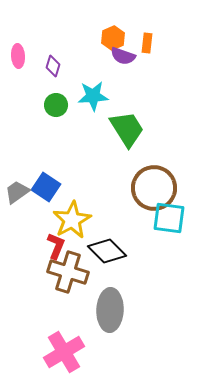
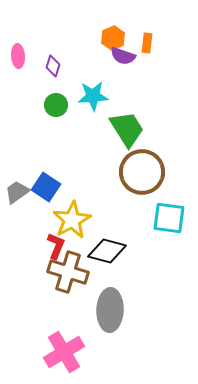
brown circle: moved 12 px left, 16 px up
black diamond: rotated 30 degrees counterclockwise
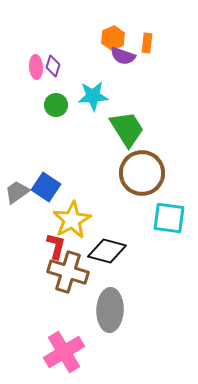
pink ellipse: moved 18 px right, 11 px down
brown circle: moved 1 px down
red L-shape: rotated 8 degrees counterclockwise
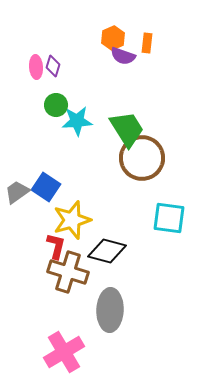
cyan star: moved 16 px left, 25 px down
brown circle: moved 15 px up
yellow star: rotated 12 degrees clockwise
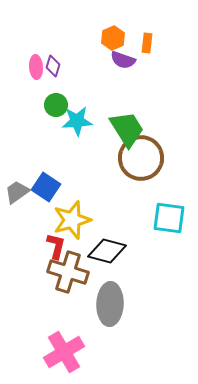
purple semicircle: moved 4 px down
brown circle: moved 1 px left
gray ellipse: moved 6 px up
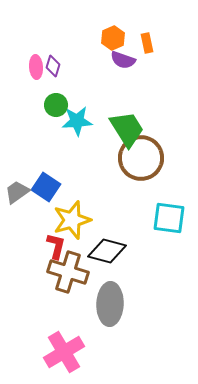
orange rectangle: rotated 18 degrees counterclockwise
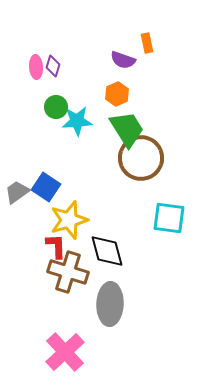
orange hexagon: moved 4 px right, 56 px down
green circle: moved 2 px down
yellow star: moved 3 px left
red L-shape: rotated 16 degrees counterclockwise
black diamond: rotated 60 degrees clockwise
pink cross: moved 1 px right; rotated 12 degrees counterclockwise
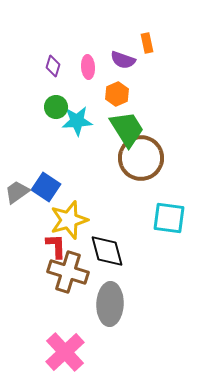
pink ellipse: moved 52 px right
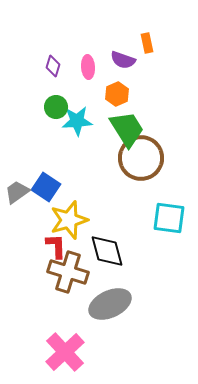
gray ellipse: rotated 63 degrees clockwise
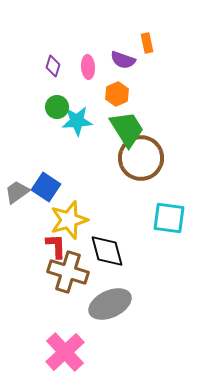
green circle: moved 1 px right
